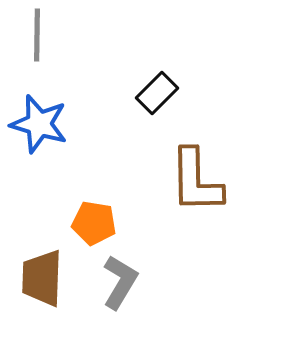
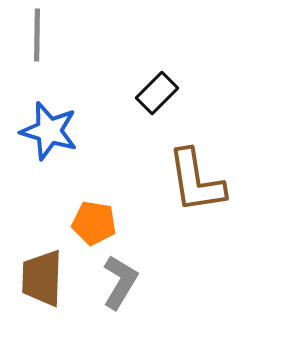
blue star: moved 10 px right, 7 px down
brown L-shape: rotated 8 degrees counterclockwise
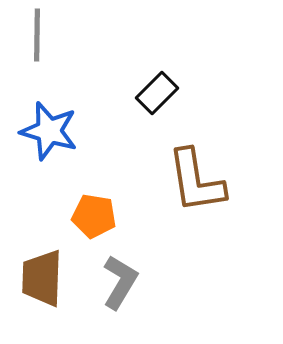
orange pentagon: moved 7 px up
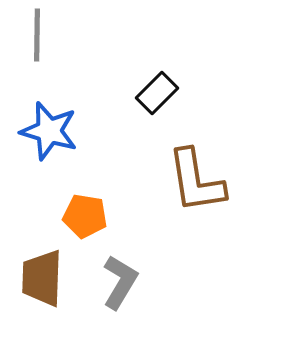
orange pentagon: moved 9 px left
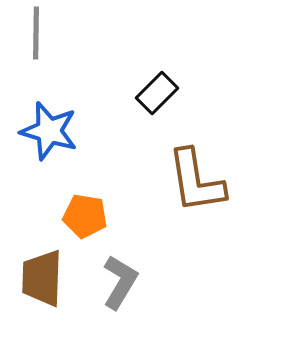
gray line: moved 1 px left, 2 px up
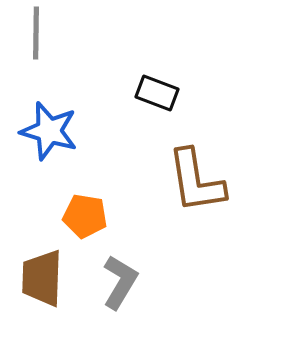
black rectangle: rotated 66 degrees clockwise
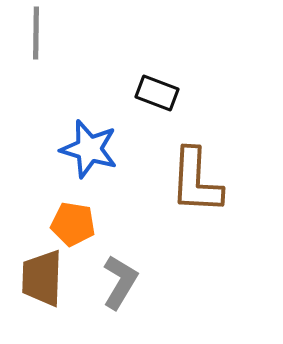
blue star: moved 40 px right, 18 px down
brown L-shape: rotated 12 degrees clockwise
orange pentagon: moved 12 px left, 8 px down
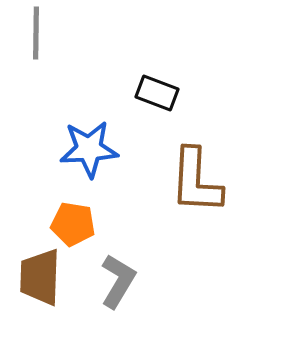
blue star: rotated 20 degrees counterclockwise
brown trapezoid: moved 2 px left, 1 px up
gray L-shape: moved 2 px left, 1 px up
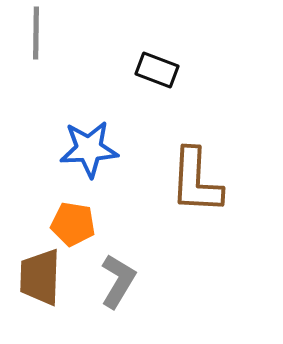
black rectangle: moved 23 px up
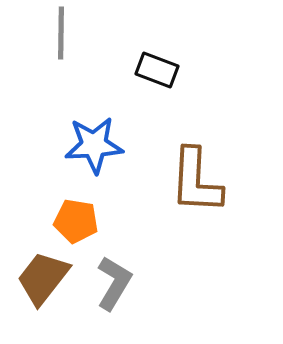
gray line: moved 25 px right
blue star: moved 5 px right, 4 px up
orange pentagon: moved 3 px right, 3 px up
brown trapezoid: moved 3 px right, 1 px down; rotated 36 degrees clockwise
gray L-shape: moved 4 px left, 2 px down
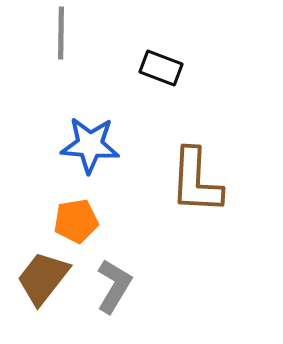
black rectangle: moved 4 px right, 2 px up
blue star: moved 4 px left; rotated 8 degrees clockwise
orange pentagon: rotated 18 degrees counterclockwise
gray L-shape: moved 3 px down
